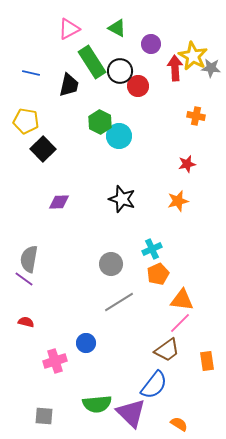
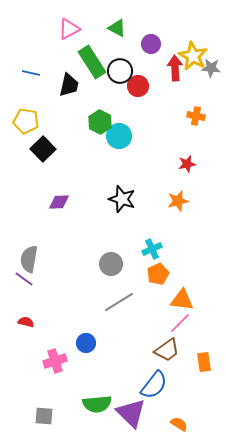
orange rectangle: moved 3 px left, 1 px down
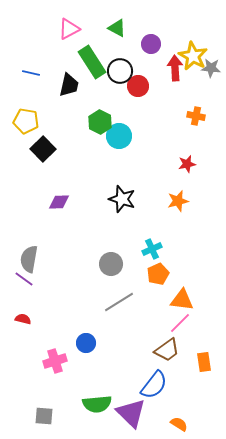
red semicircle: moved 3 px left, 3 px up
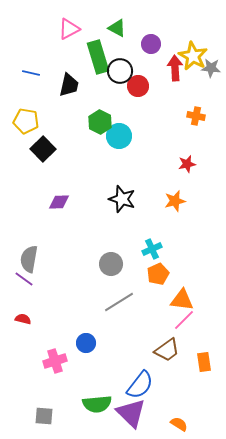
green rectangle: moved 6 px right, 5 px up; rotated 16 degrees clockwise
orange star: moved 3 px left
pink line: moved 4 px right, 3 px up
blue semicircle: moved 14 px left
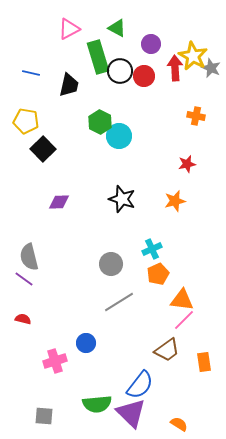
gray star: rotated 18 degrees clockwise
red circle: moved 6 px right, 10 px up
gray semicircle: moved 2 px up; rotated 24 degrees counterclockwise
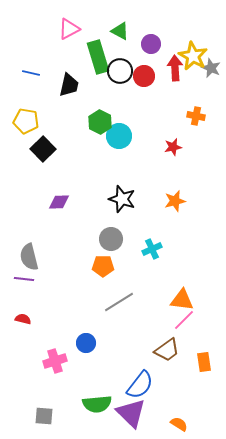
green triangle: moved 3 px right, 3 px down
red star: moved 14 px left, 17 px up
gray circle: moved 25 px up
orange pentagon: moved 55 px left, 8 px up; rotated 25 degrees clockwise
purple line: rotated 30 degrees counterclockwise
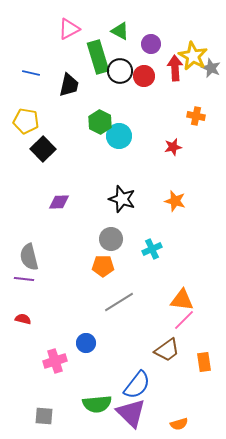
orange star: rotated 30 degrees clockwise
blue semicircle: moved 3 px left
orange semicircle: rotated 132 degrees clockwise
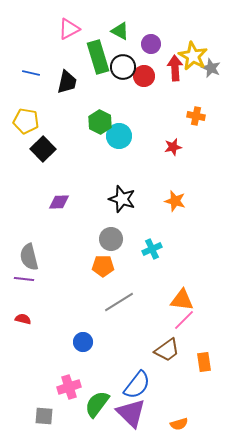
black circle: moved 3 px right, 4 px up
black trapezoid: moved 2 px left, 3 px up
blue circle: moved 3 px left, 1 px up
pink cross: moved 14 px right, 26 px down
green semicircle: rotated 132 degrees clockwise
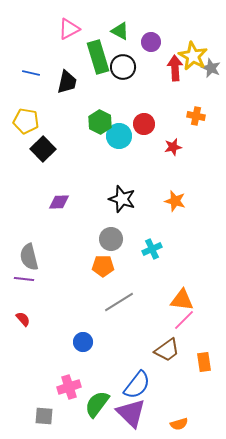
purple circle: moved 2 px up
red circle: moved 48 px down
red semicircle: rotated 35 degrees clockwise
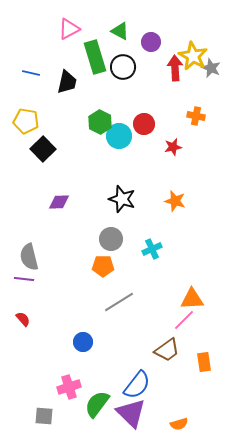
green rectangle: moved 3 px left
orange triangle: moved 10 px right, 1 px up; rotated 10 degrees counterclockwise
